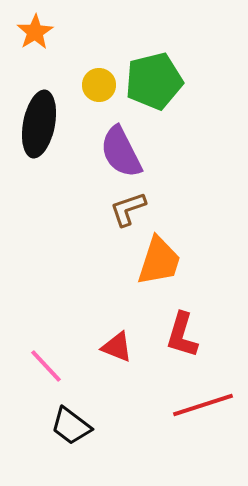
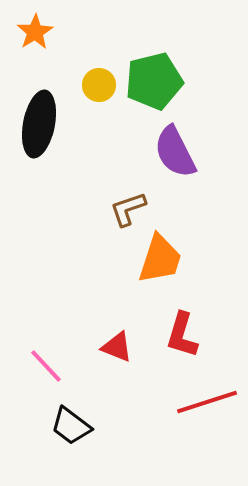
purple semicircle: moved 54 px right
orange trapezoid: moved 1 px right, 2 px up
red line: moved 4 px right, 3 px up
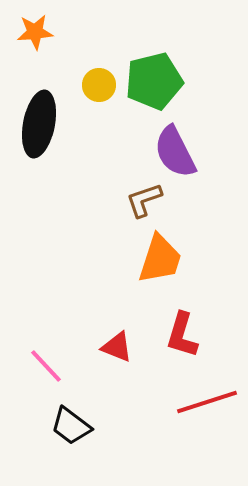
orange star: rotated 27 degrees clockwise
brown L-shape: moved 16 px right, 9 px up
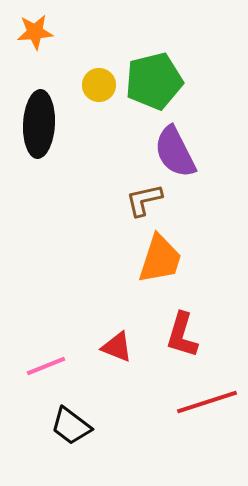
black ellipse: rotated 8 degrees counterclockwise
brown L-shape: rotated 6 degrees clockwise
pink line: rotated 69 degrees counterclockwise
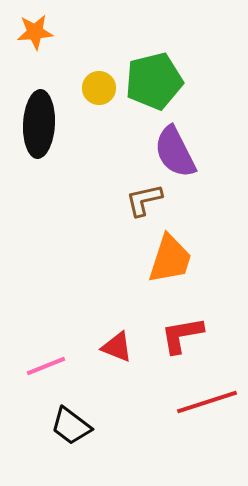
yellow circle: moved 3 px down
orange trapezoid: moved 10 px right
red L-shape: rotated 63 degrees clockwise
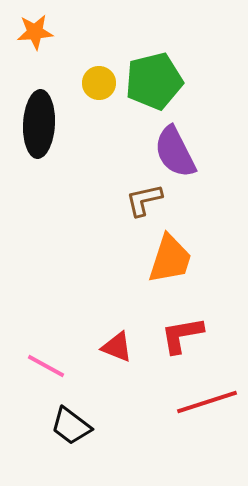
yellow circle: moved 5 px up
pink line: rotated 51 degrees clockwise
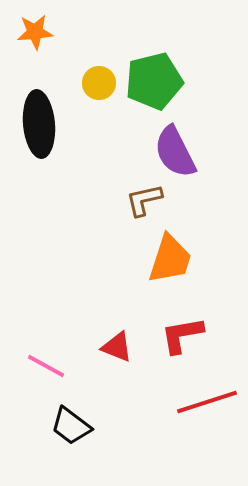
black ellipse: rotated 8 degrees counterclockwise
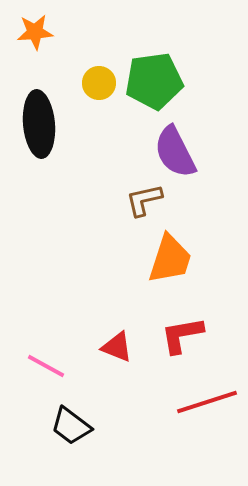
green pentagon: rotated 6 degrees clockwise
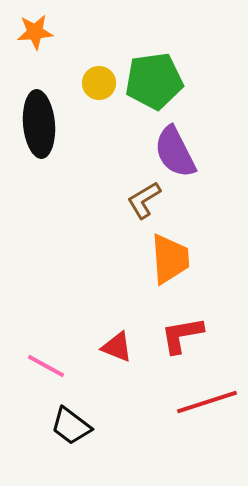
brown L-shape: rotated 18 degrees counterclockwise
orange trapezoid: rotated 22 degrees counterclockwise
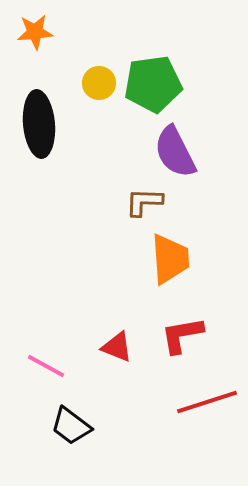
green pentagon: moved 1 px left, 3 px down
brown L-shape: moved 2 px down; rotated 33 degrees clockwise
